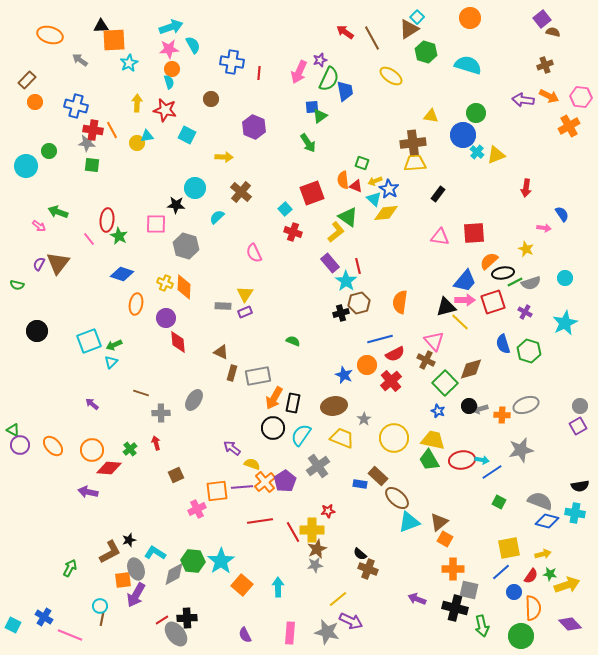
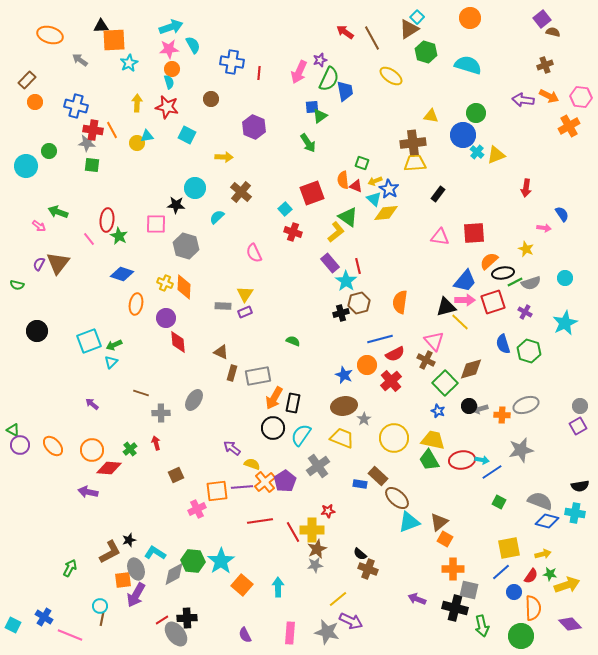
red star at (165, 110): moved 2 px right, 3 px up
brown ellipse at (334, 406): moved 10 px right
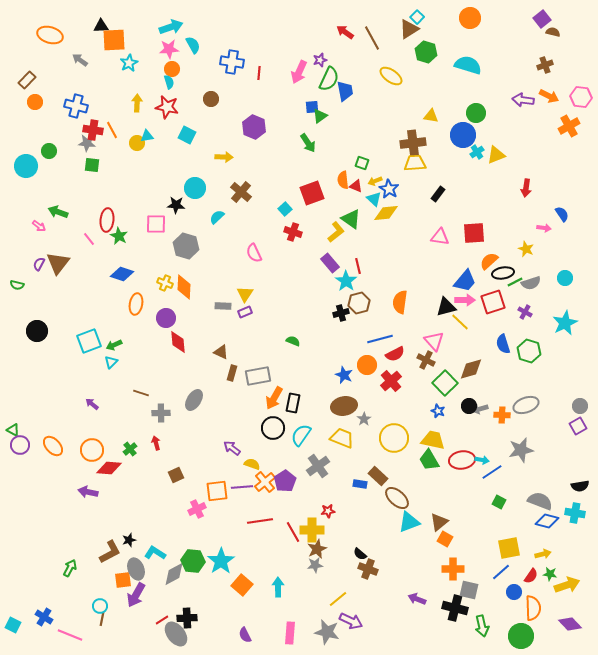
cyan cross at (477, 152): rotated 16 degrees clockwise
green triangle at (348, 217): moved 3 px right, 2 px down
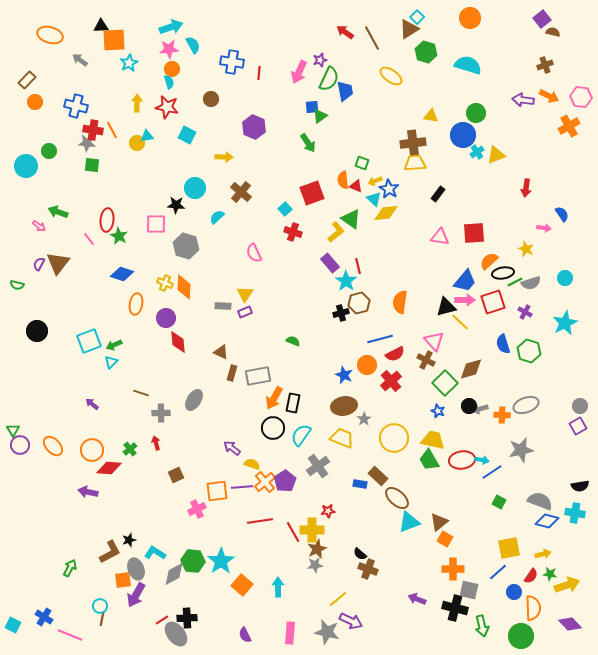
green triangle at (13, 430): rotated 32 degrees clockwise
blue line at (501, 572): moved 3 px left
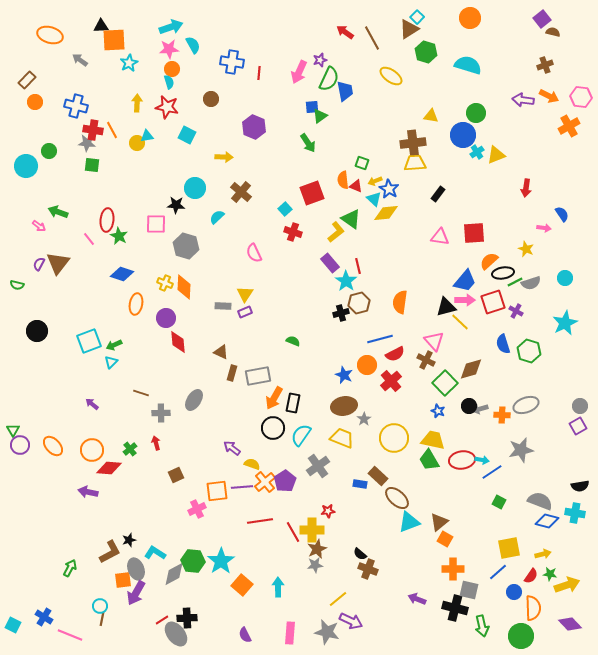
purple cross at (525, 312): moved 9 px left, 1 px up
purple arrow at (136, 595): moved 2 px up
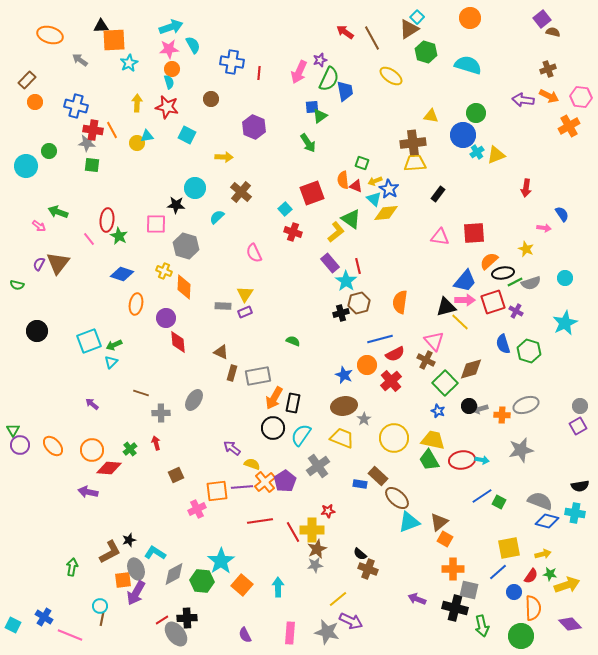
brown cross at (545, 65): moved 3 px right, 4 px down
yellow cross at (165, 283): moved 1 px left, 12 px up
blue line at (492, 472): moved 10 px left, 24 px down
green hexagon at (193, 561): moved 9 px right, 20 px down
green arrow at (70, 568): moved 2 px right, 1 px up; rotated 18 degrees counterclockwise
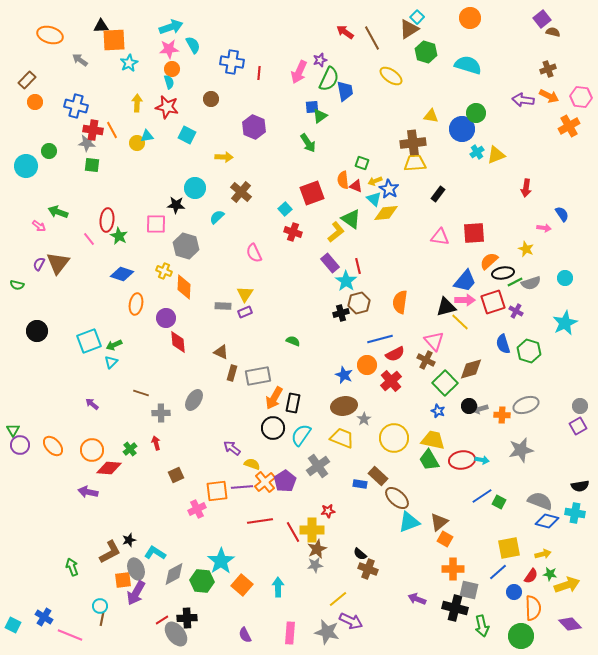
blue circle at (463, 135): moved 1 px left, 6 px up
green arrow at (72, 567): rotated 30 degrees counterclockwise
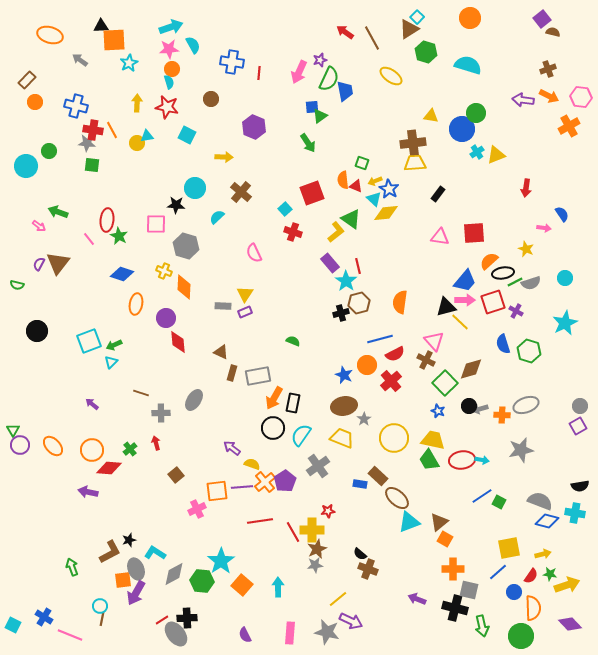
brown square at (176, 475): rotated 14 degrees counterclockwise
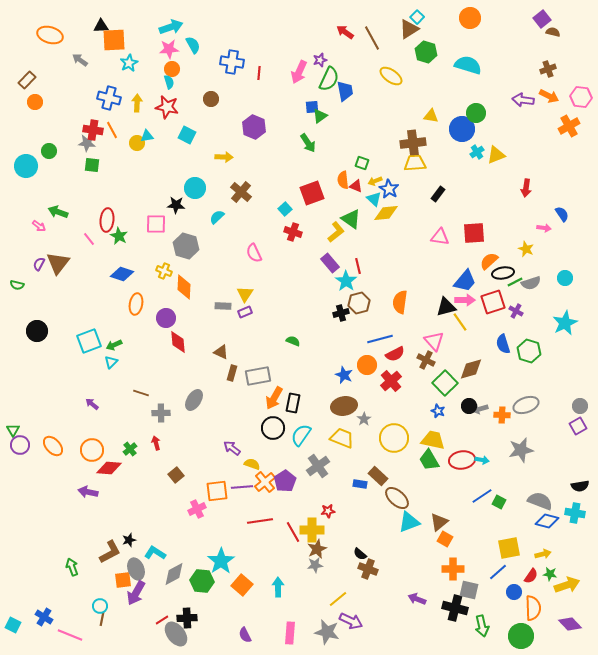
blue cross at (76, 106): moved 33 px right, 8 px up
yellow line at (460, 322): rotated 12 degrees clockwise
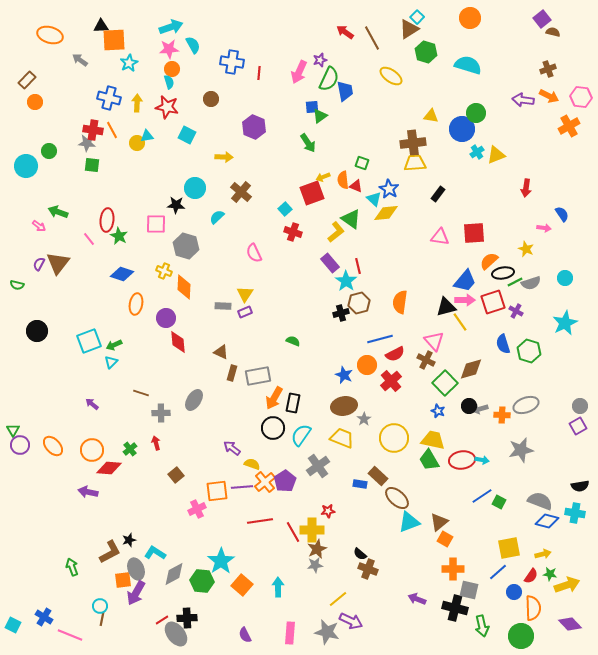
yellow arrow at (375, 181): moved 52 px left, 4 px up
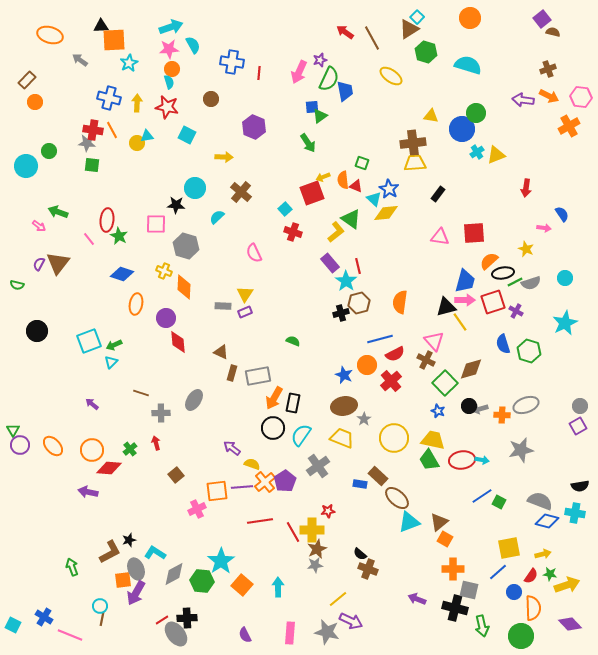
blue trapezoid at (465, 281): rotated 25 degrees counterclockwise
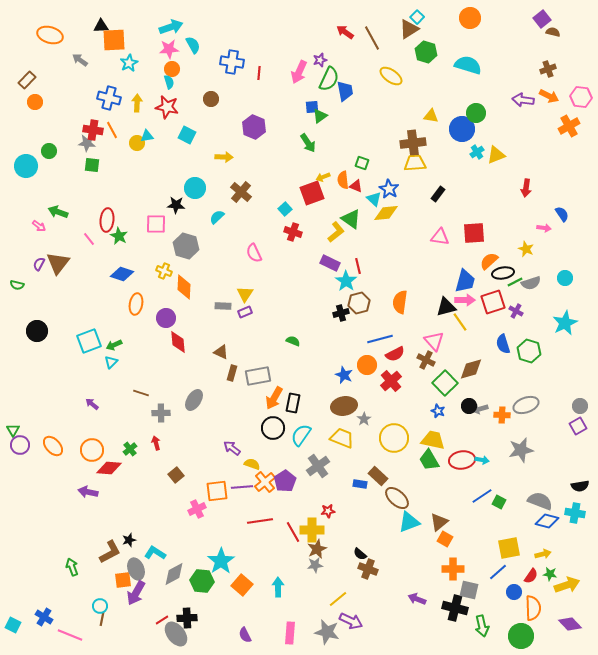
purple rectangle at (330, 263): rotated 24 degrees counterclockwise
